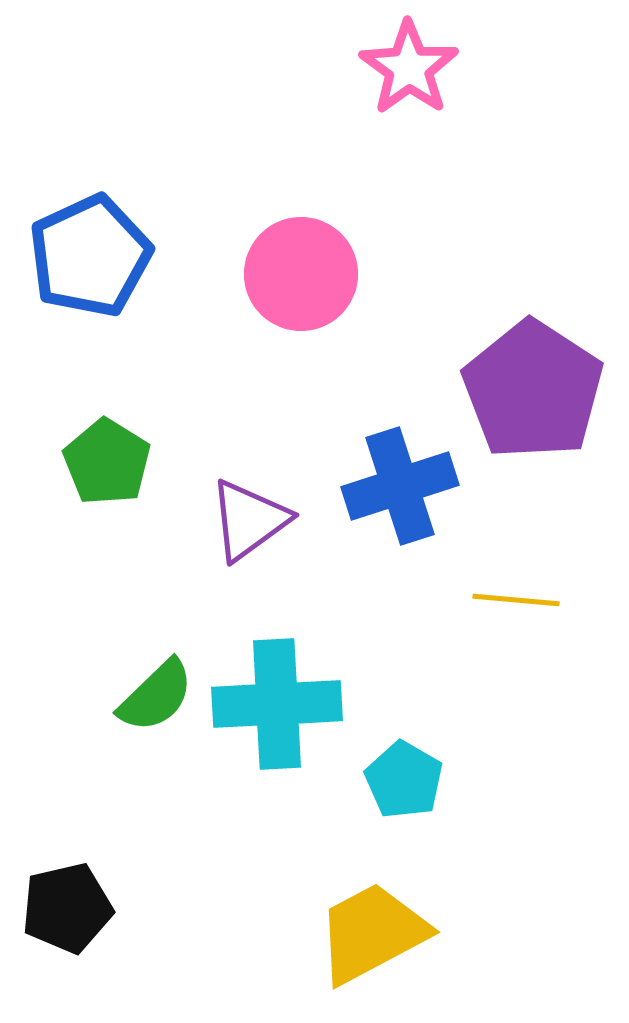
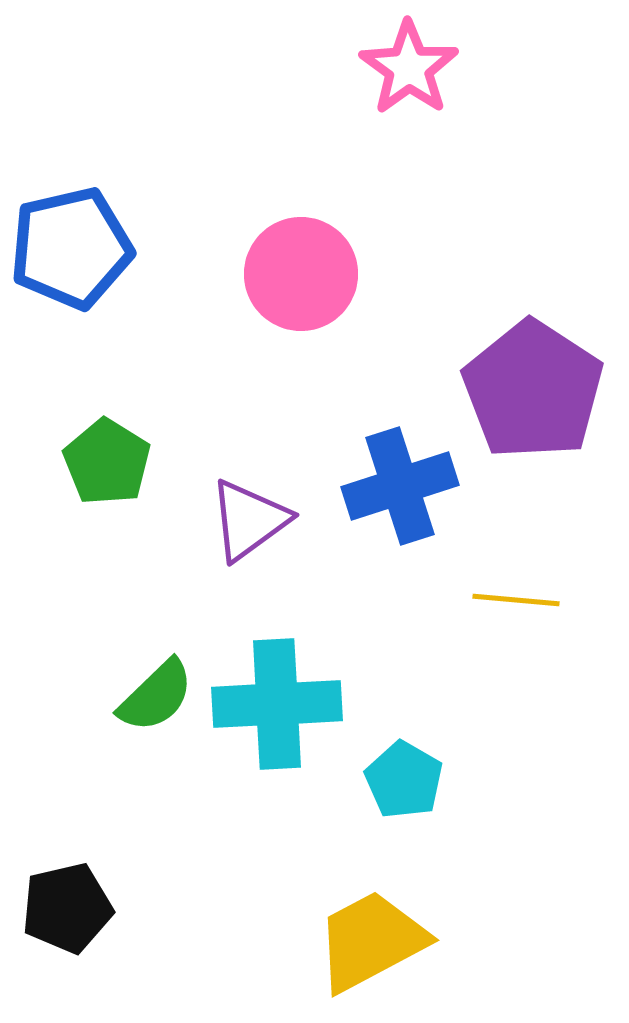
blue pentagon: moved 19 px left, 8 px up; rotated 12 degrees clockwise
yellow trapezoid: moved 1 px left, 8 px down
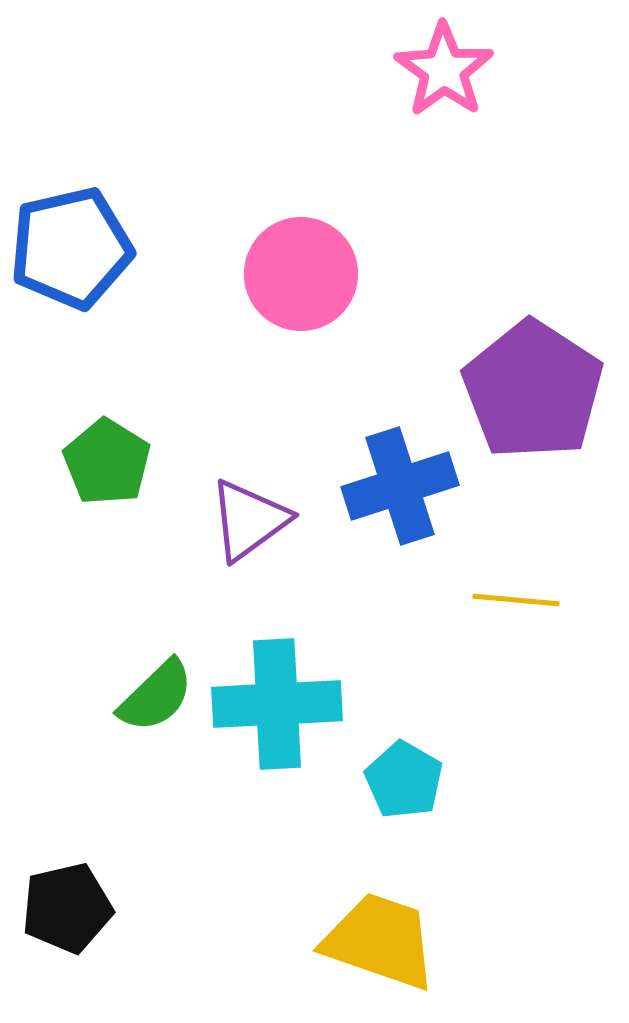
pink star: moved 35 px right, 2 px down
yellow trapezoid: moved 9 px right; rotated 47 degrees clockwise
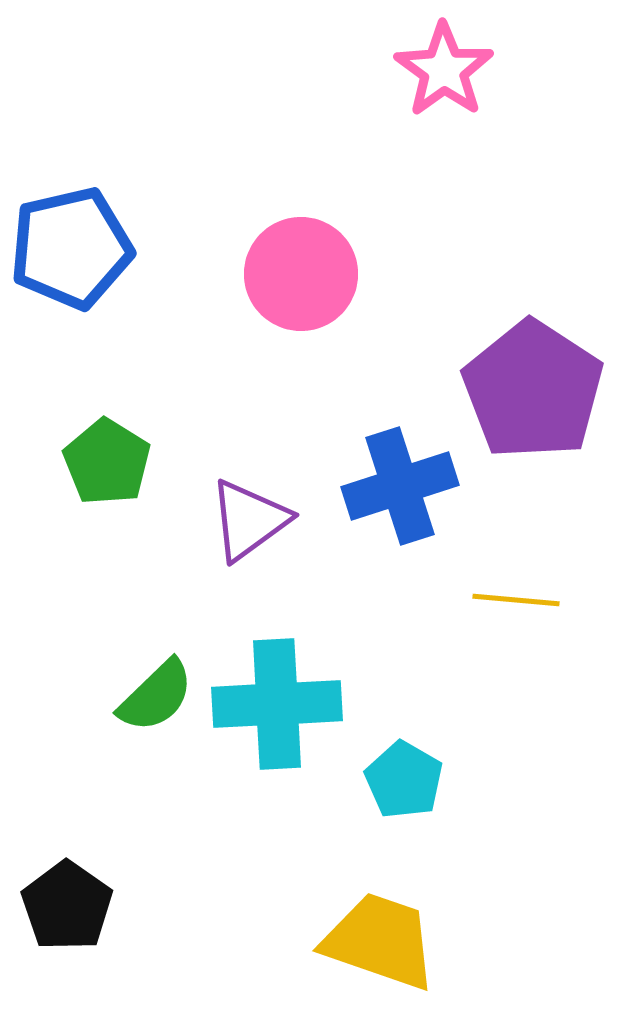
black pentagon: moved 2 px up; rotated 24 degrees counterclockwise
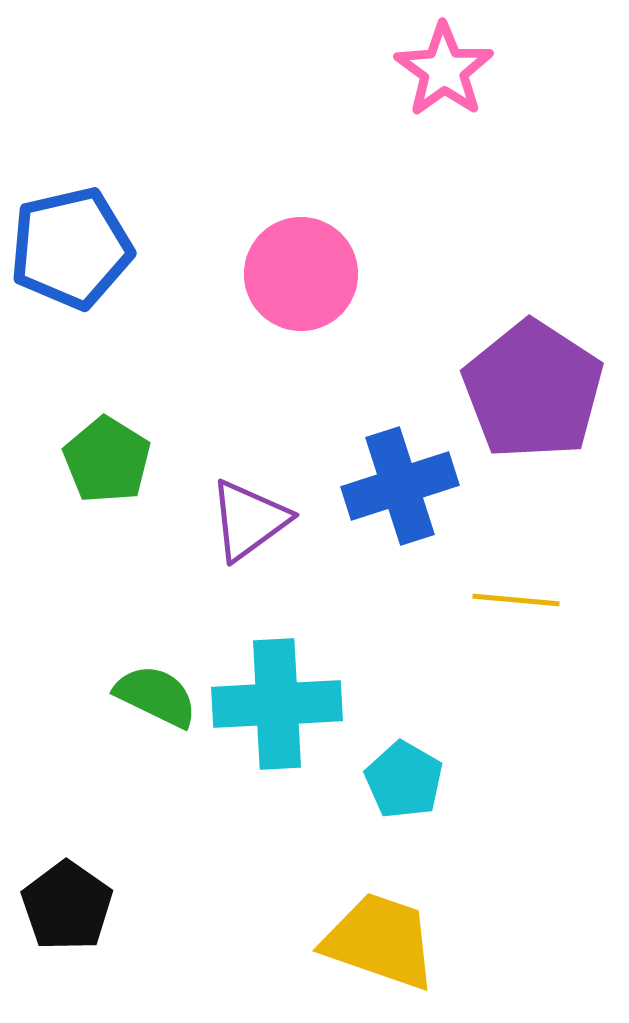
green pentagon: moved 2 px up
green semicircle: rotated 110 degrees counterclockwise
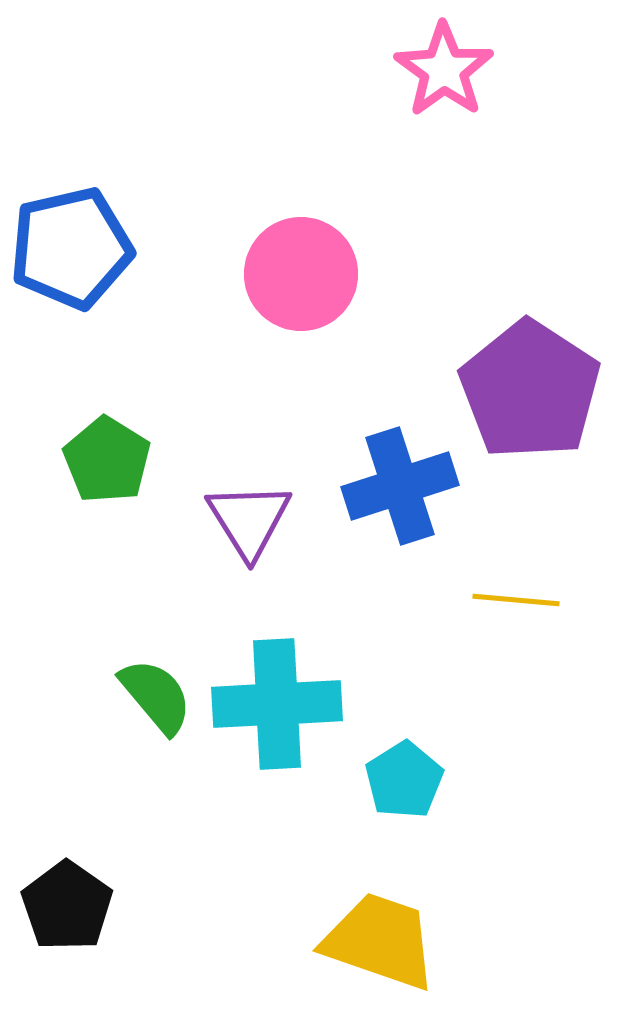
purple pentagon: moved 3 px left
purple triangle: rotated 26 degrees counterclockwise
green semicircle: rotated 24 degrees clockwise
cyan pentagon: rotated 10 degrees clockwise
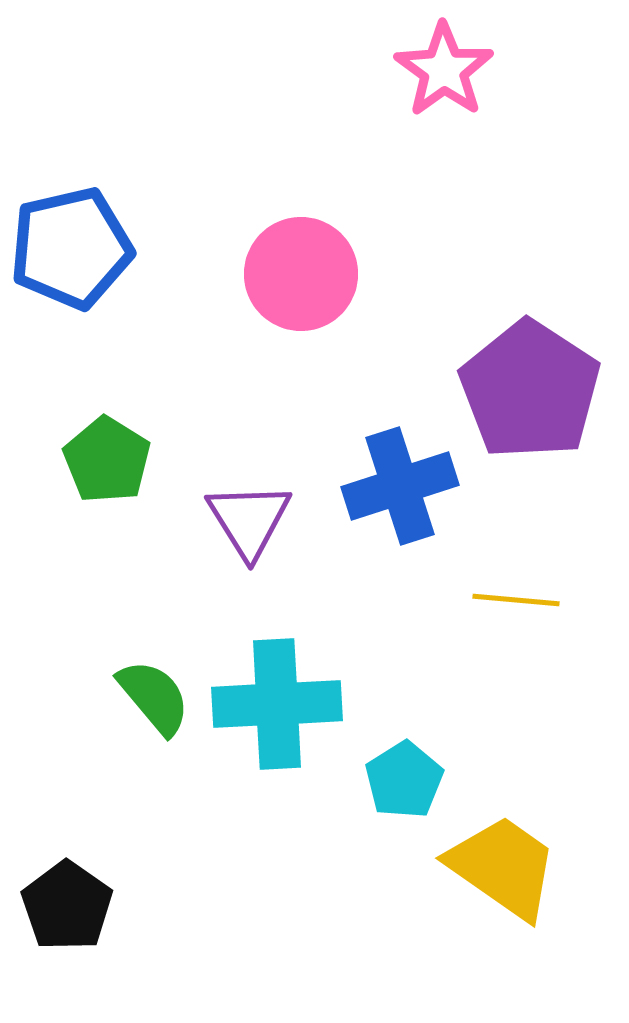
green semicircle: moved 2 px left, 1 px down
yellow trapezoid: moved 123 px right, 74 px up; rotated 16 degrees clockwise
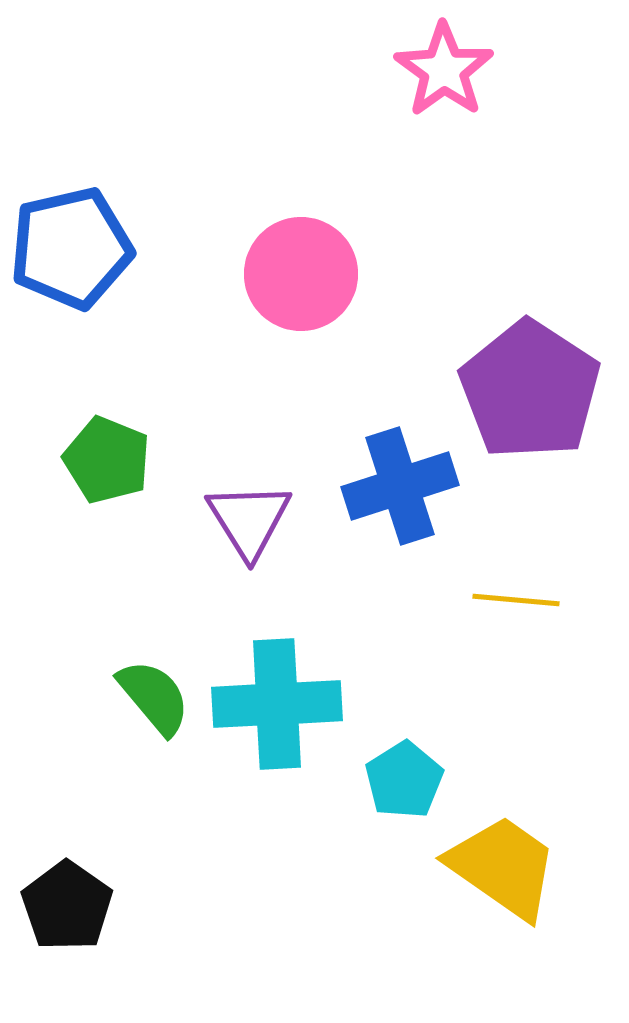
green pentagon: rotated 10 degrees counterclockwise
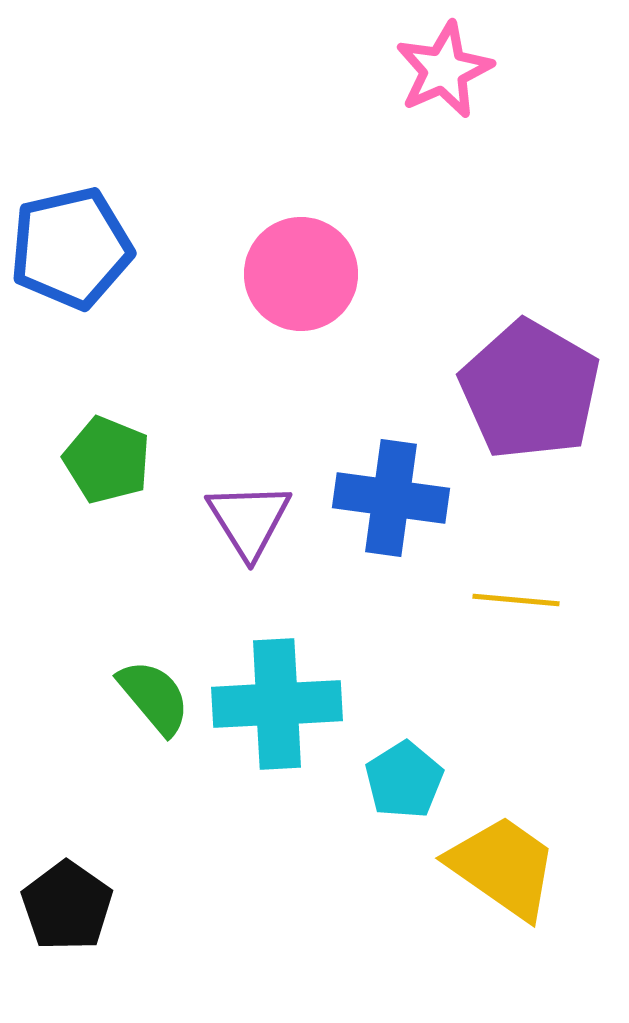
pink star: rotated 12 degrees clockwise
purple pentagon: rotated 3 degrees counterclockwise
blue cross: moved 9 px left, 12 px down; rotated 26 degrees clockwise
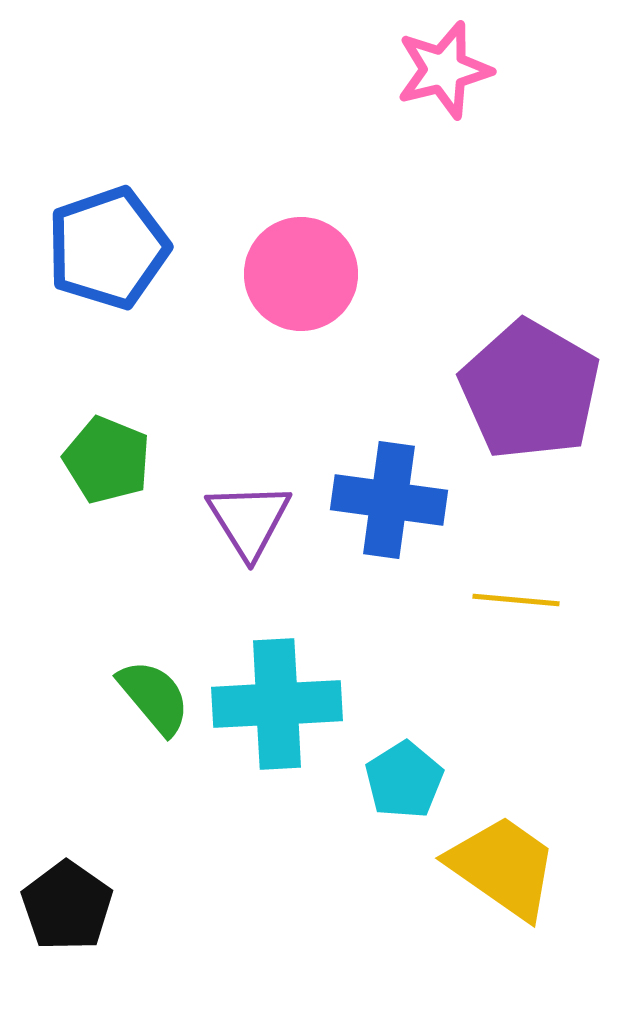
pink star: rotated 10 degrees clockwise
blue pentagon: moved 37 px right; rotated 6 degrees counterclockwise
blue cross: moved 2 px left, 2 px down
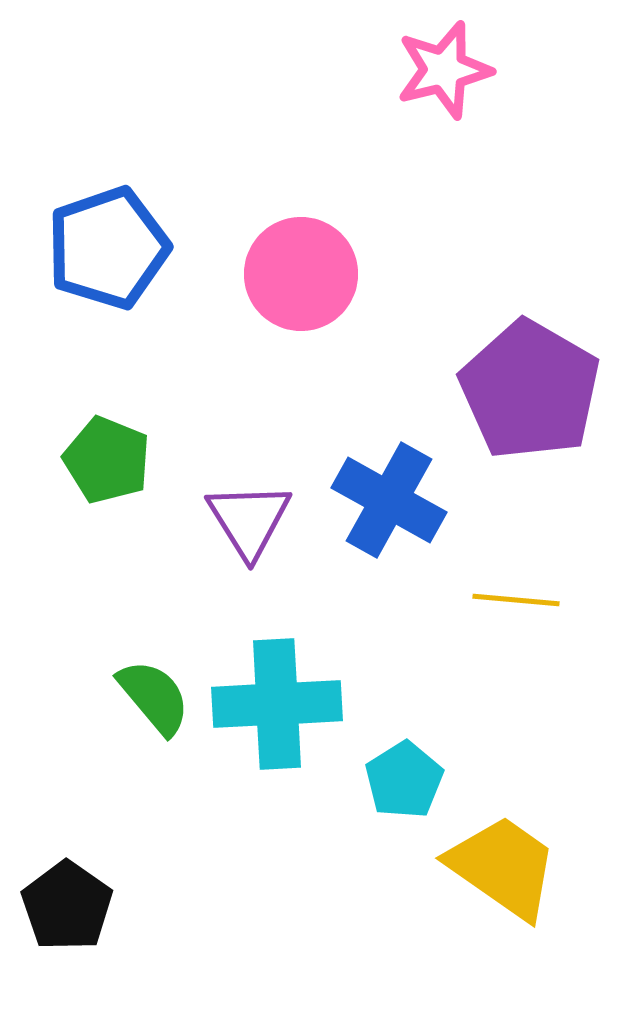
blue cross: rotated 21 degrees clockwise
